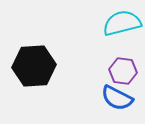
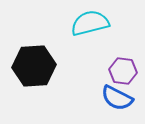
cyan semicircle: moved 32 px left
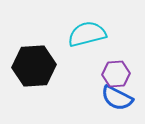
cyan semicircle: moved 3 px left, 11 px down
purple hexagon: moved 7 px left, 3 px down; rotated 12 degrees counterclockwise
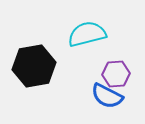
black hexagon: rotated 6 degrees counterclockwise
blue semicircle: moved 10 px left, 2 px up
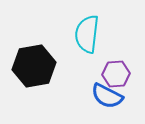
cyan semicircle: rotated 69 degrees counterclockwise
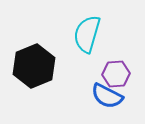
cyan semicircle: rotated 9 degrees clockwise
black hexagon: rotated 12 degrees counterclockwise
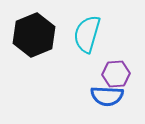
black hexagon: moved 31 px up
blue semicircle: rotated 24 degrees counterclockwise
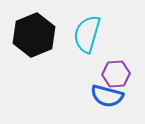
blue semicircle: rotated 12 degrees clockwise
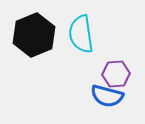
cyan semicircle: moved 6 px left; rotated 24 degrees counterclockwise
